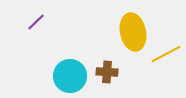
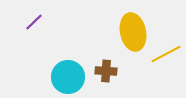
purple line: moved 2 px left
brown cross: moved 1 px left, 1 px up
cyan circle: moved 2 px left, 1 px down
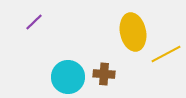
brown cross: moved 2 px left, 3 px down
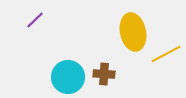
purple line: moved 1 px right, 2 px up
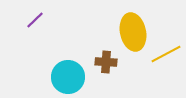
brown cross: moved 2 px right, 12 px up
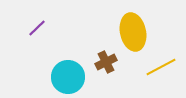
purple line: moved 2 px right, 8 px down
yellow line: moved 5 px left, 13 px down
brown cross: rotated 30 degrees counterclockwise
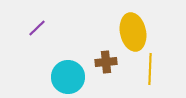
brown cross: rotated 20 degrees clockwise
yellow line: moved 11 px left, 2 px down; rotated 60 degrees counterclockwise
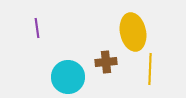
purple line: rotated 54 degrees counterclockwise
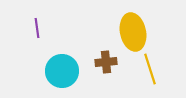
yellow line: rotated 20 degrees counterclockwise
cyan circle: moved 6 px left, 6 px up
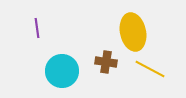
brown cross: rotated 15 degrees clockwise
yellow line: rotated 44 degrees counterclockwise
